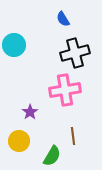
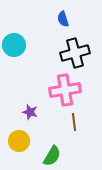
blue semicircle: rotated 14 degrees clockwise
purple star: rotated 21 degrees counterclockwise
brown line: moved 1 px right, 14 px up
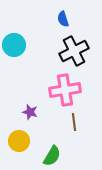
black cross: moved 1 px left, 2 px up; rotated 12 degrees counterclockwise
